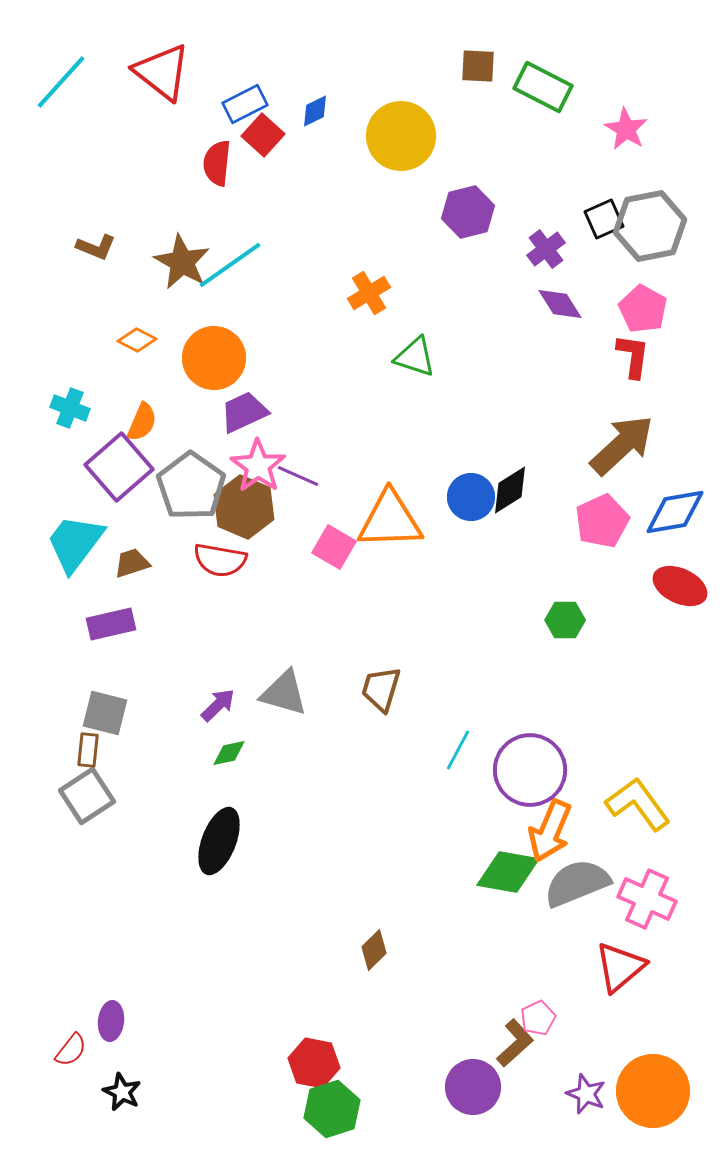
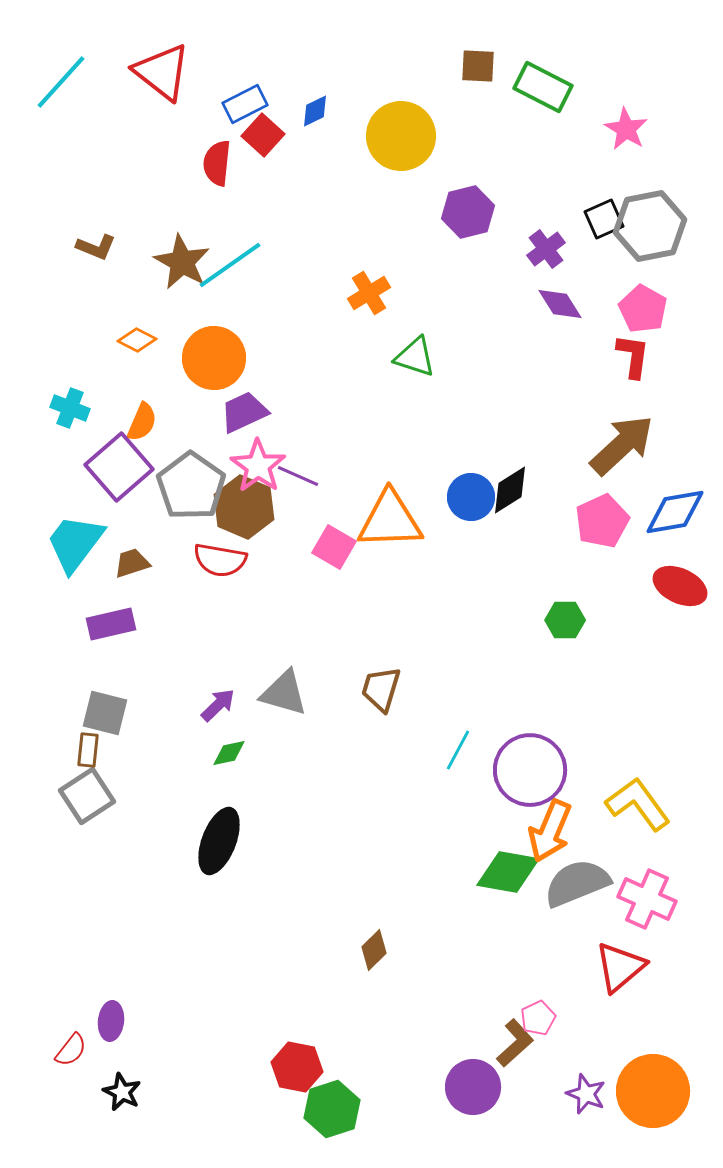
red hexagon at (314, 1063): moved 17 px left, 4 px down
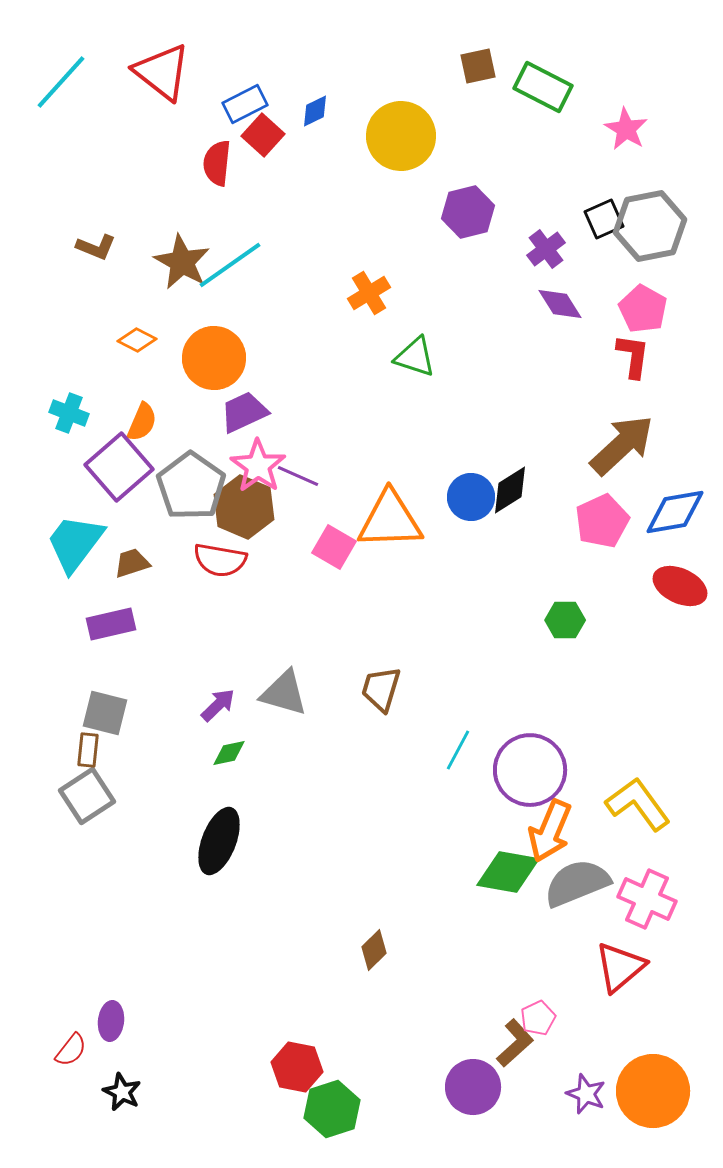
brown square at (478, 66): rotated 15 degrees counterclockwise
cyan cross at (70, 408): moved 1 px left, 5 px down
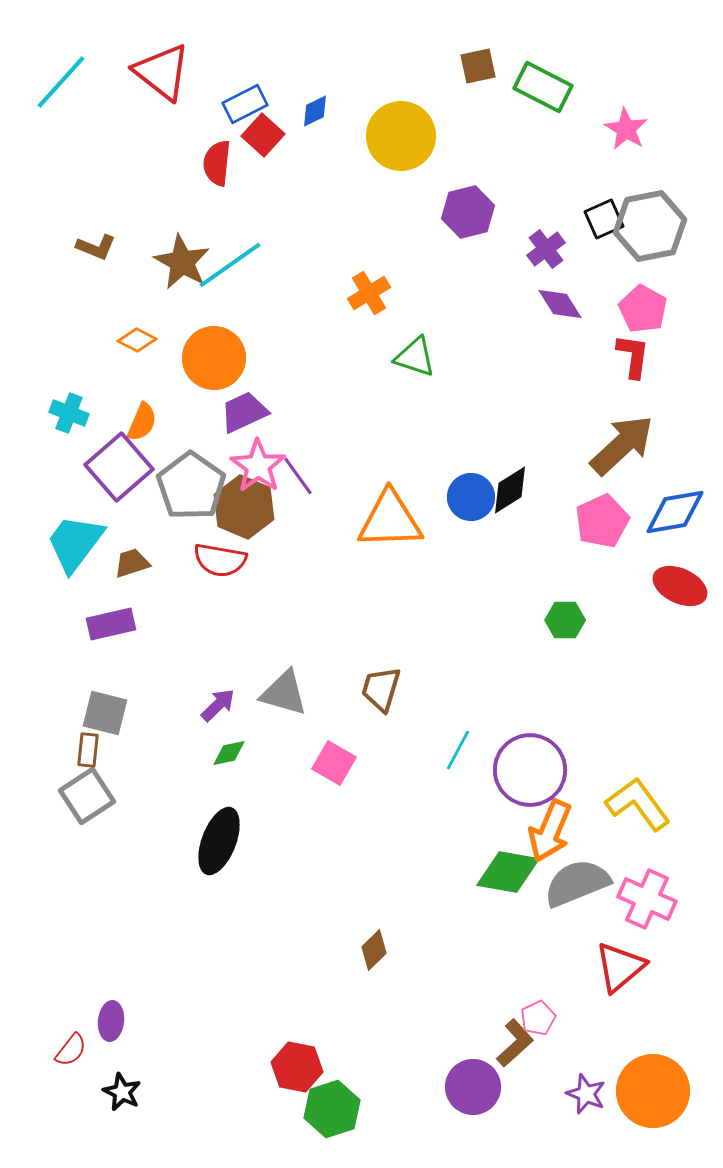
purple line at (298, 476): rotated 30 degrees clockwise
pink square at (334, 547): moved 216 px down
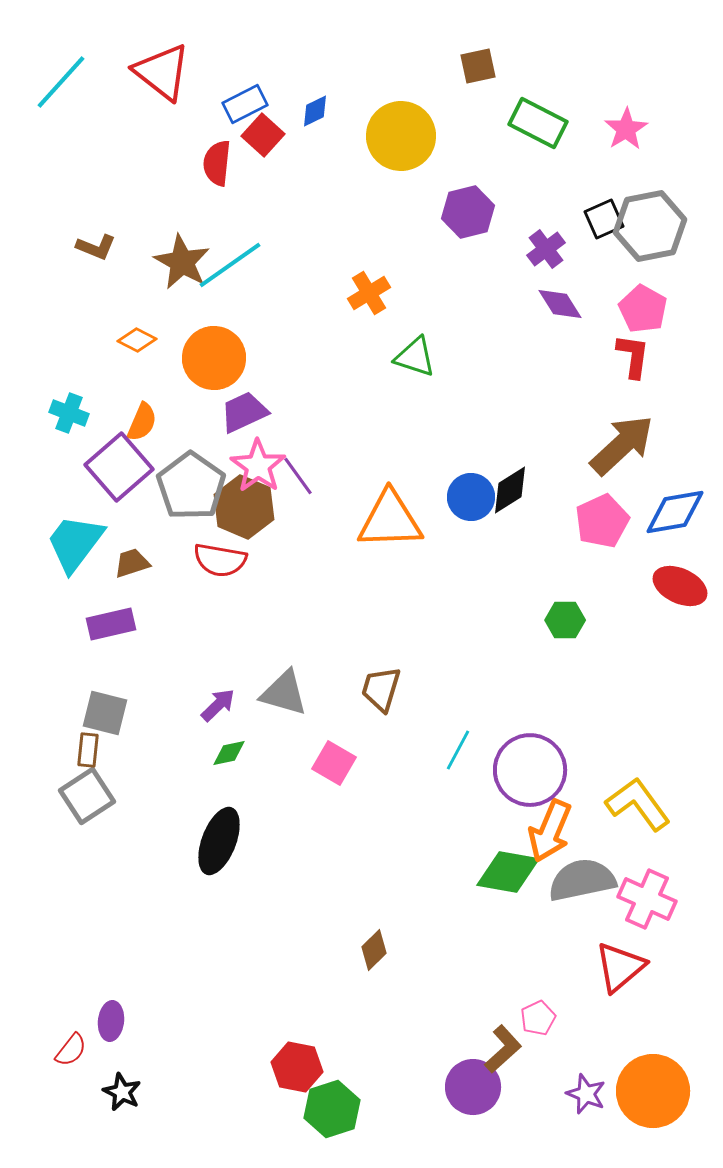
green rectangle at (543, 87): moved 5 px left, 36 px down
pink star at (626, 129): rotated 9 degrees clockwise
gray semicircle at (577, 883): moved 5 px right, 3 px up; rotated 10 degrees clockwise
brown L-shape at (515, 1043): moved 12 px left, 6 px down
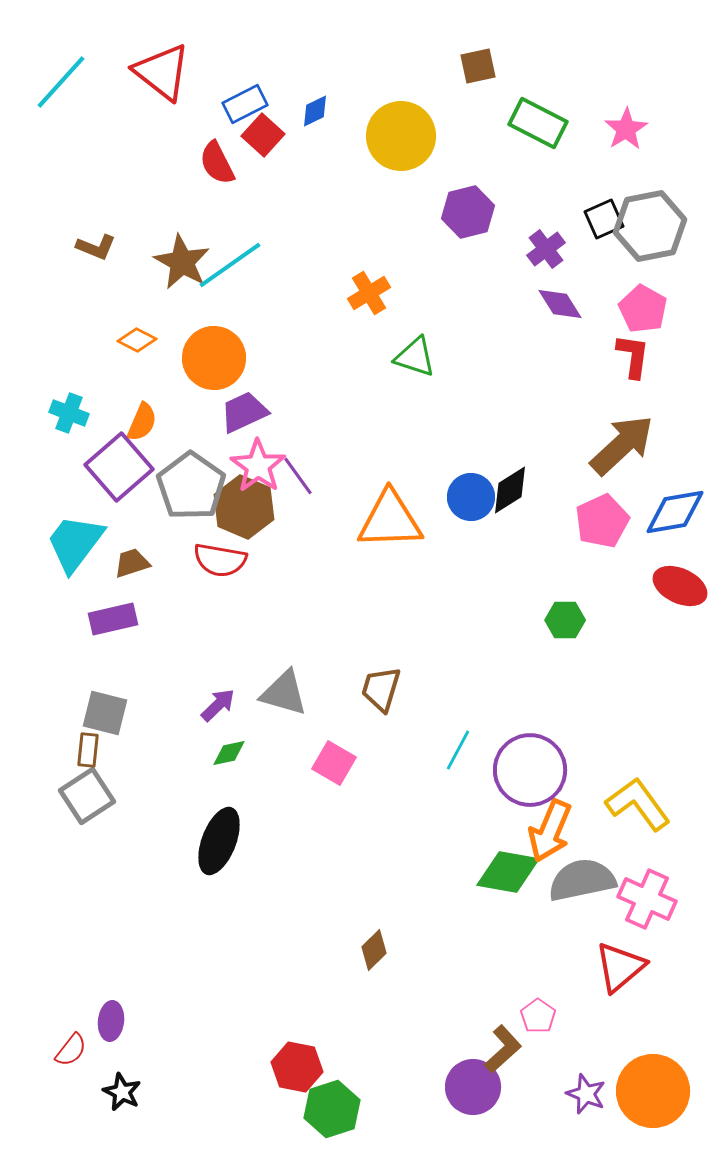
red semicircle at (217, 163): rotated 33 degrees counterclockwise
purple rectangle at (111, 624): moved 2 px right, 5 px up
pink pentagon at (538, 1018): moved 2 px up; rotated 12 degrees counterclockwise
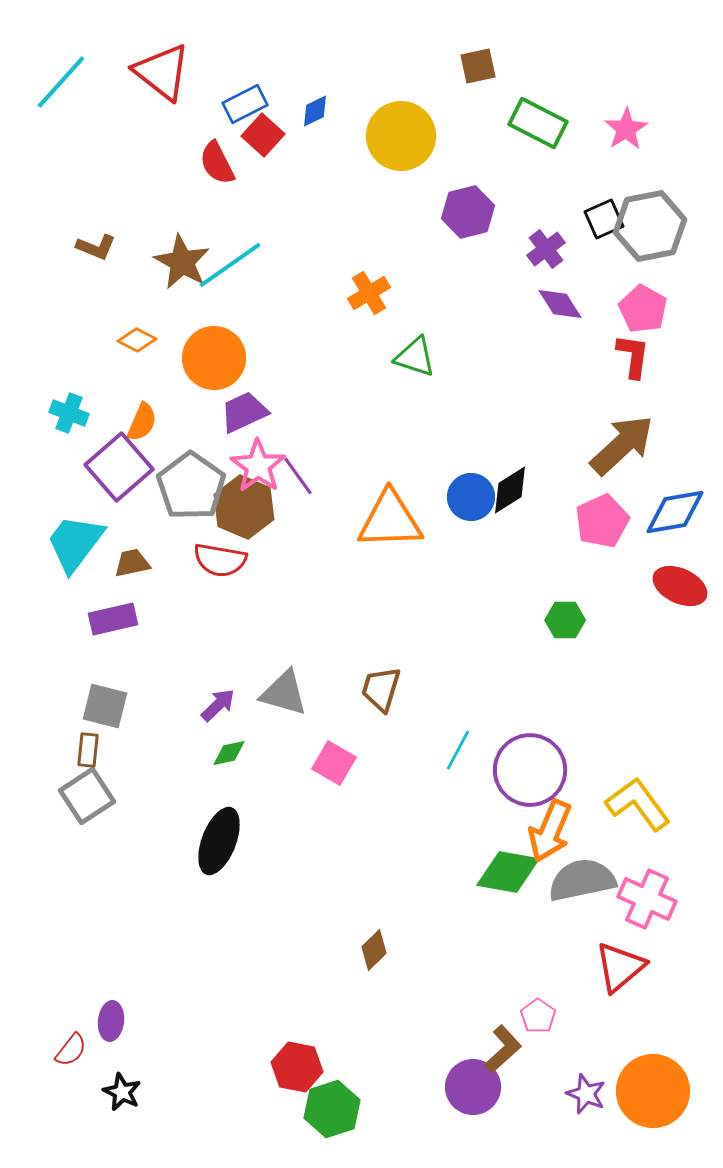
brown trapezoid at (132, 563): rotated 6 degrees clockwise
gray square at (105, 713): moved 7 px up
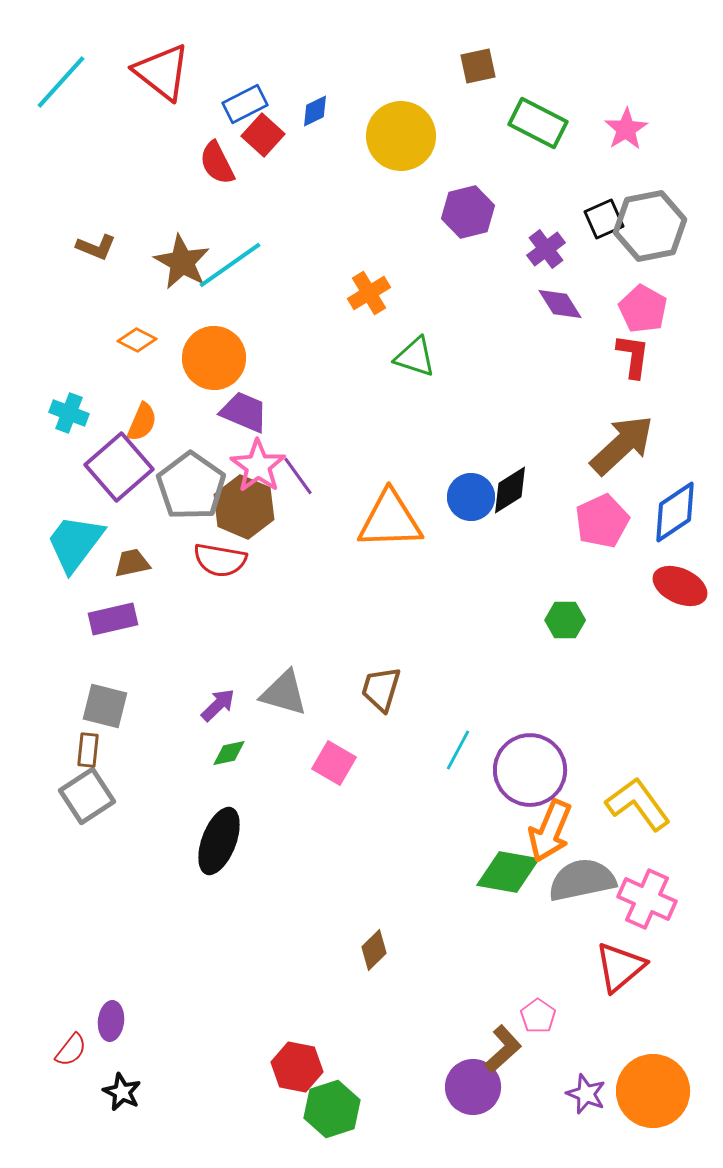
purple trapezoid at (244, 412): rotated 48 degrees clockwise
blue diamond at (675, 512): rotated 24 degrees counterclockwise
